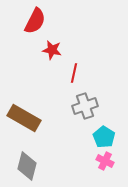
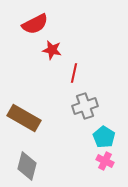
red semicircle: moved 3 px down; rotated 36 degrees clockwise
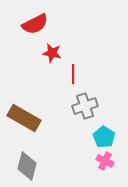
red star: moved 3 px down
red line: moved 1 px left, 1 px down; rotated 12 degrees counterclockwise
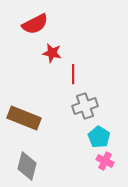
brown rectangle: rotated 8 degrees counterclockwise
cyan pentagon: moved 5 px left
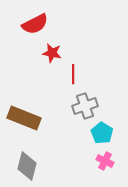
cyan pentagon: moved 3 px right, 4 px up
